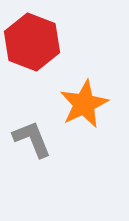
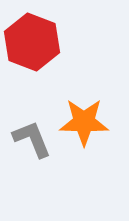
orange star: moved 18 px down; rotated 27 degrees clockwise
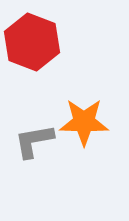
gray L-shape: moved 2 px right, 2 px down; rotated 78 degrees counterclockwise
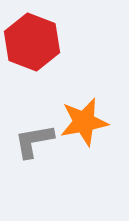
orange star: rotated 12 degrees counterclockwise
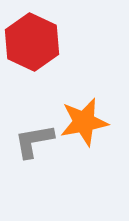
red hexagon: rotated 4 degrees clockwise
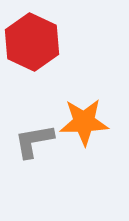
orange star: rotated 9 degrees clockwise
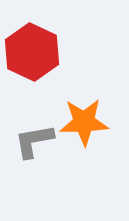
red hexagon: moved 10 px down
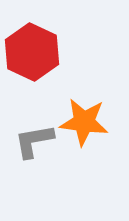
orange star: rotated 9 degrees clockwise
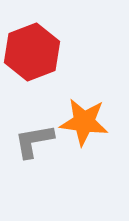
red hexagon: rotated 14 degrees clockwise
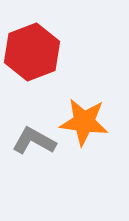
gray L-shape: rotated 39 degrees clockwise
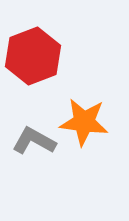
red hexagon: moved 1 px right, 4 px down
